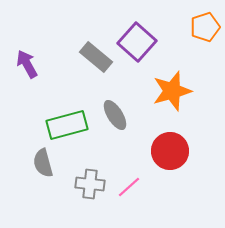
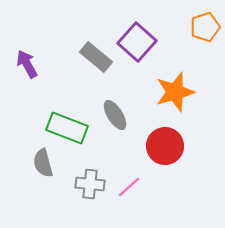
orange star: moved 3 px right, 1 px down
green rectangle: moved 3 px down; rotated 36 degrees clockwise
red circle: moved 5 px left, 5 px up
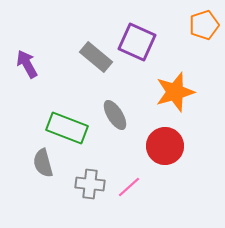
orange pentagon: moved 1 px left, 2 px up
purple square: rotated 18 degrees counterclockwise
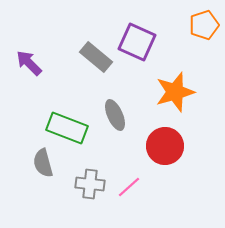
purple arrow: moved 2 px right, 1 px up; rotated 16 degrees counterclockwise
gray ellipse: rotated 8 degrees clockwise
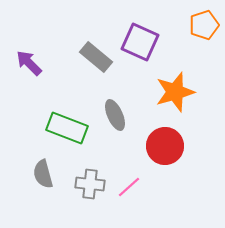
purple square: moved 3 px right
gray semicircle: moved 11 px down
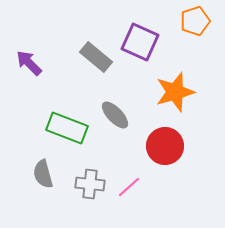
orange pentagon: moved 9 px left, 4 px up
gray ellipse: rotated 20 degrees counterclockwise
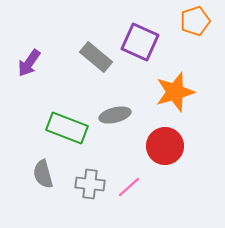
purple arrow: rotated 100 degrees counterclockwise
gray ellipse: rotated 60 degrees counterclockwise
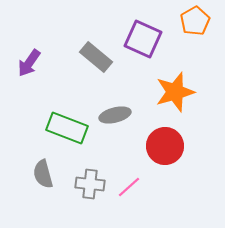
orange pentagon: rotated 12 degrees counterclockwise
purple square: moved 3 px right, 3 px up
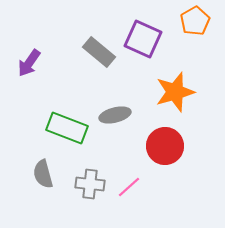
gray rectangle: moved 3 px right, 5 px up
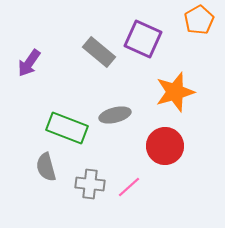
orange pentagon: moved 4 px right, 1 px up
gray semicircle: moved 3 px right, 7 px up
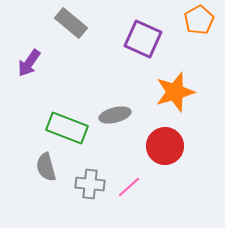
gray rectangle: moved 28 px left, 29 px up
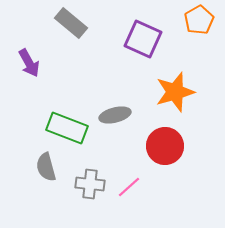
purple arrow: rotated 64 degrees counterclockwise
